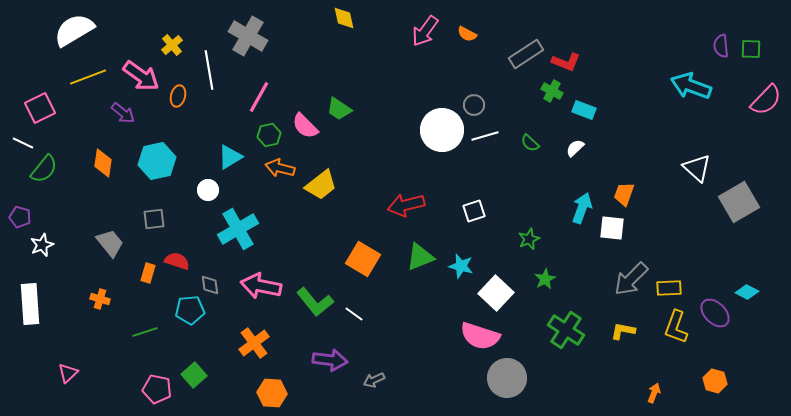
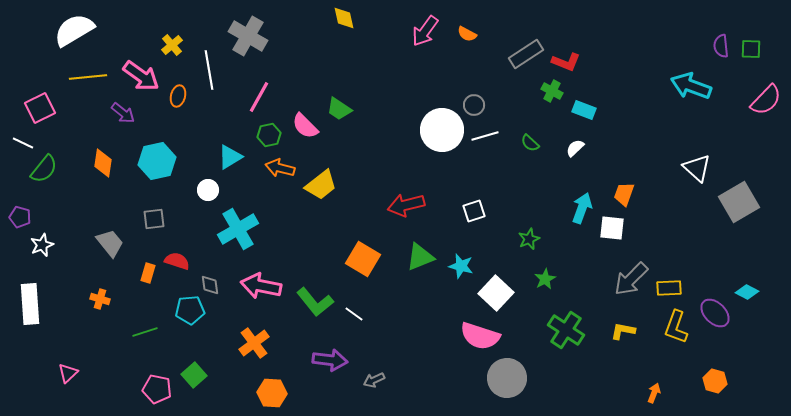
yellow line at (88, 77): rotated 15 degrees clockwise
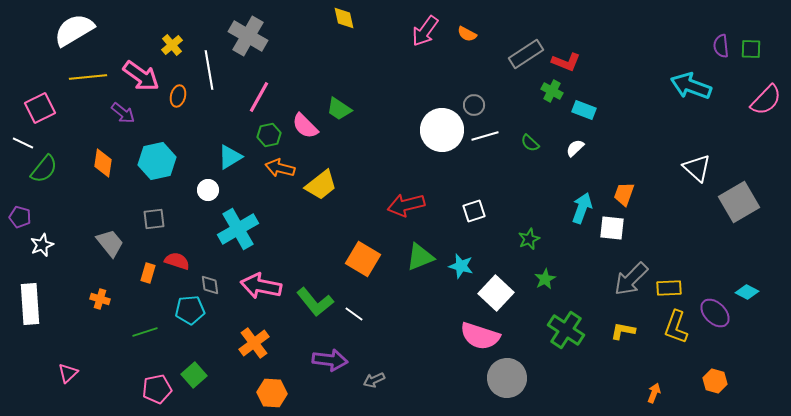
pink pentagon at (157, 389): rotated 24 degrees counterclockwise
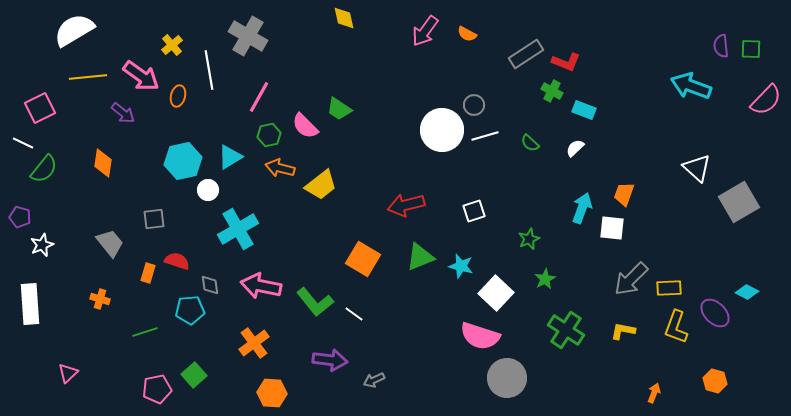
cyan hexagon at (157, 161): moved 26 px right
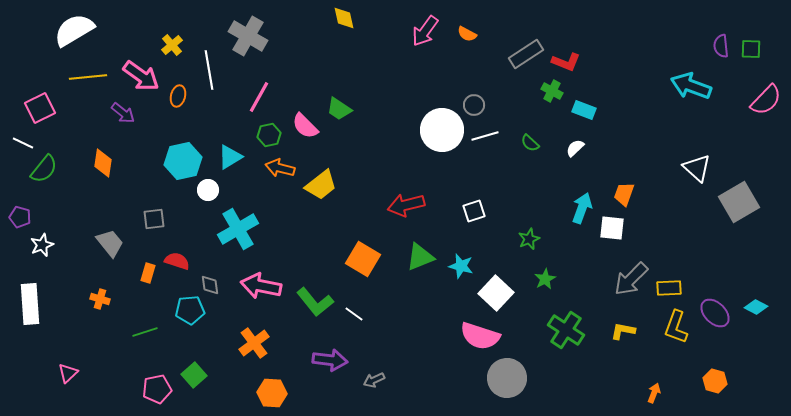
cyan diamond at (747, 292): moved 9 px right, 15 px down
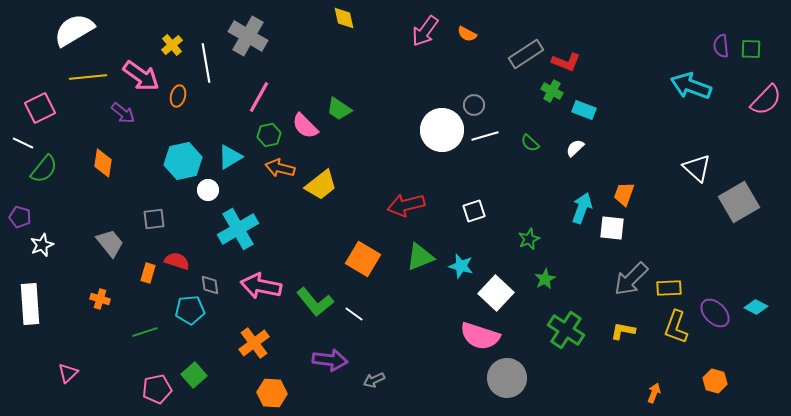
white line at (209, 70): moved 3 px left, 7 px up
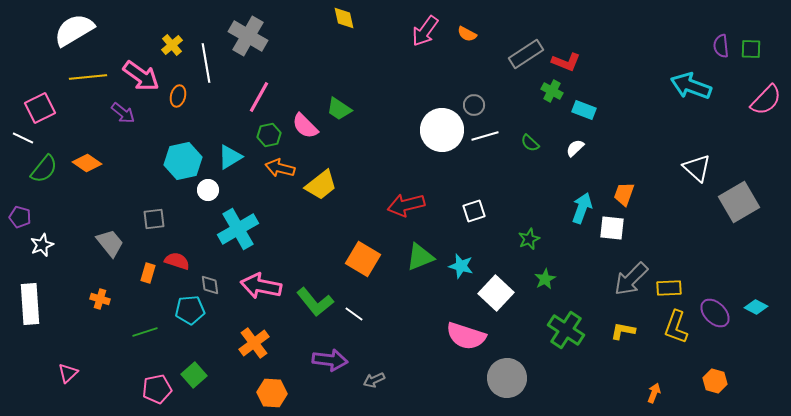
white line at (23, 143): moved 5 px up
orange diamond at (103, 163): moved 16 px left; rotated 64 degrees counterclockwise
pink semicircle at (480, 336): moved 14 px left
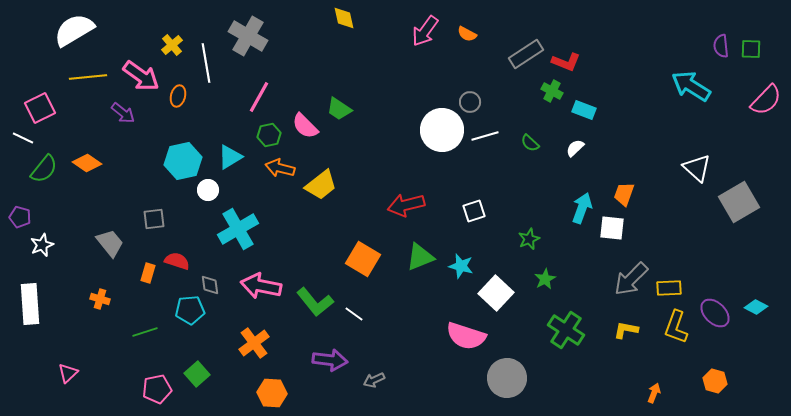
cyan arrow at (691, 86): rotated 12 degrees clockwise
gray circle at (474, 105): moved 4 px left, 3 px up
yellow L-shape at (623, 331): moved 3 px right, 1 px up
green square at (194, 375): moved 3 px right, 1 px up
